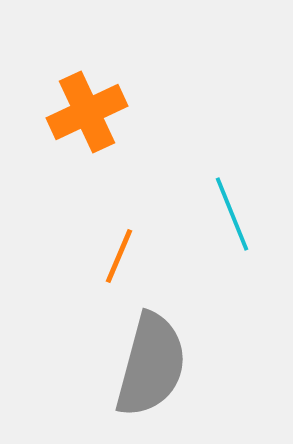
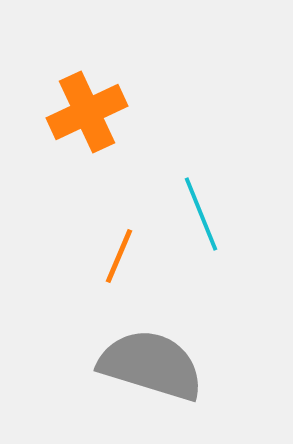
cyan line: moved 31 px left
gray semicircle: rotated 88 degrees counterclockwise
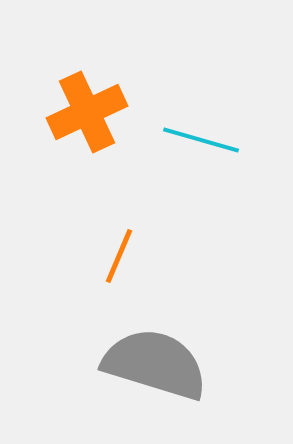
cyan line: moved 74 px up; rotated 52 degrees counterclockwise
gray semicircle: moved 4 px right, 1 px up
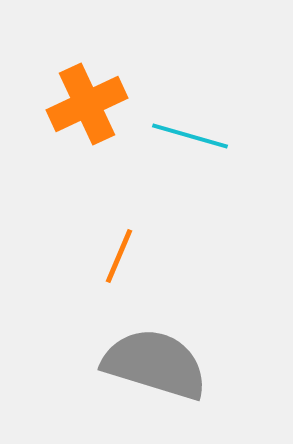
orange cross: moved 8 px up
cyan line: moved 11 px left, 4 px up
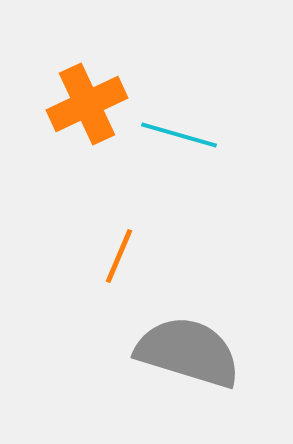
cyan line: moved 11 px left, 1 px up
gray semicircle: moved 33 px right, 12 px up
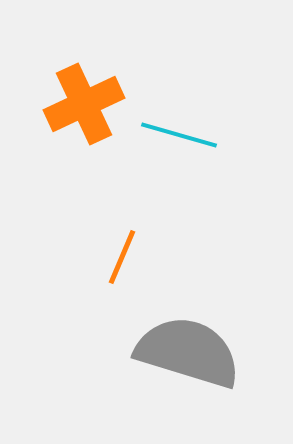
orange cross: moved 3 px left
orange line: moved 3 px right, 1 px down
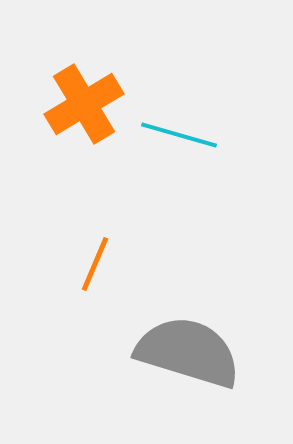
orange cross: rotated 6 degrees counterclockwise
orange line: moved 27 px left, 7 px down
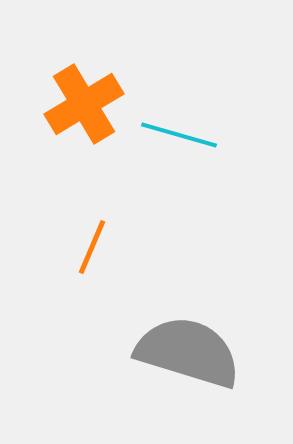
orange line: moved 3 px left, 17 px up
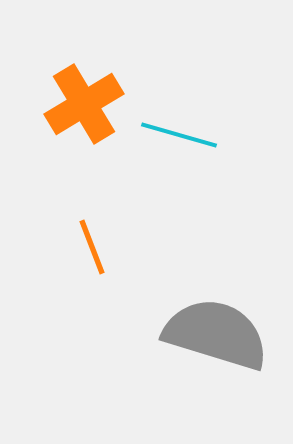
orange line: rotated 44 degrees counterclockwise
gray semicircle: moved 28 px right, 18 px up
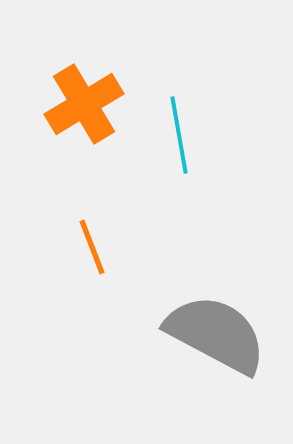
cyan line: rotated 64 degrees clockwise
gray semicircle: rotated 11 degrees clockwise
